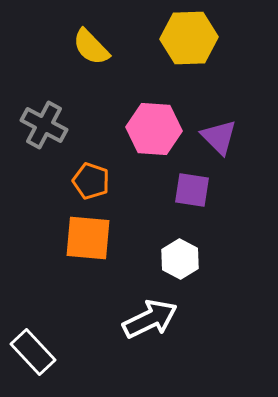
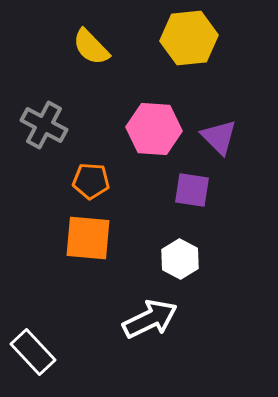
yellow hexagon: rotated 4 degrees counterclockwise
orange pentagon: rotated 15 degrees counterclockwise
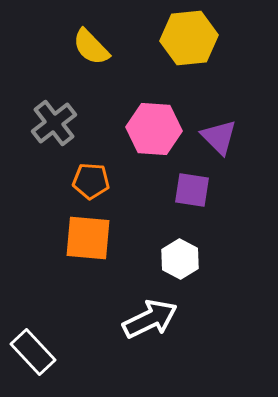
gray cross: moved 10 px right, 2 px up; rotated 24 degrees clockwise
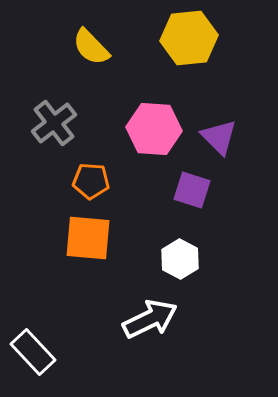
purple square: rotated 9 degrees clockwise
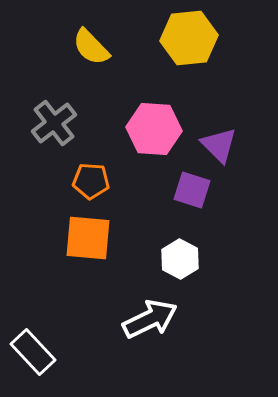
purple triangle: moved 8 px down
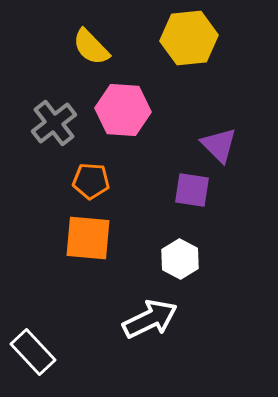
pink hexagon: moved 31 px left, 19 px up
purple square: rotated 9 degrees counterclockwise
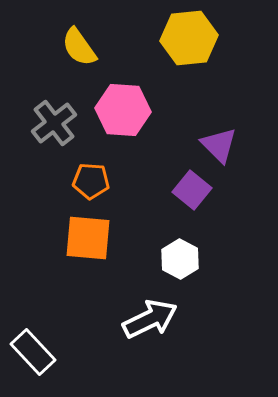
yellow semicircle: moved 12 px left; rotated 9 degrees clockwise
purple square: rotated 30 degrees clockwise
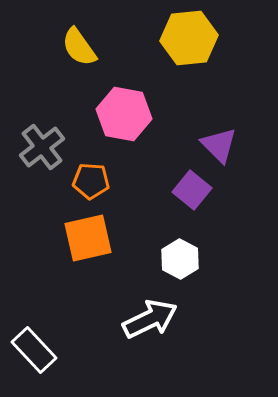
pink hexagon: moved 1 px right, 4 px down; rotated 6 degrees clockwise
gray cross: moved 12 px left, 24 px down
orange square: rotated 18 degrees counterclockwise
white rectangle: moved 1 px right, 2 px up
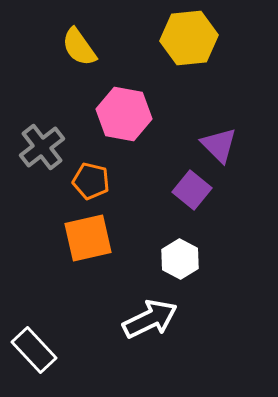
orange pentagon: rotated 9 degrees clockwise
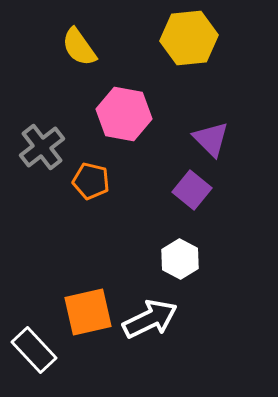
purple triangle: moved 8 px left, 6 px up
orange square: moved 74 px down
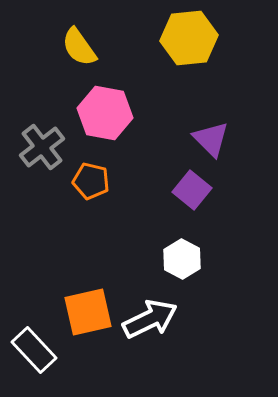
pink hexagon: moved 19 px left, 1 px up
white hexagon: moved 2 px right
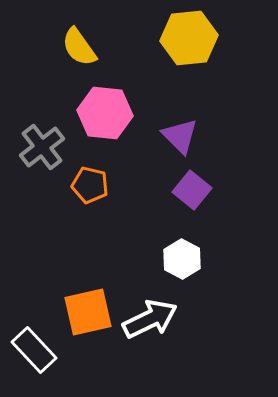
pink hexagon: rotated 4 degrees counterclockwise
purple triangle: moved 31 px left, 3 px up
orange pentagon: moved 1 px left, 4 px down
